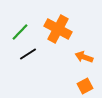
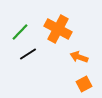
orange arrow: moved 5 px left
orange square: moved 1 px left, 2 px up
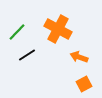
green line: moved 3 px left
black line: moved 1 px left, 1 px down
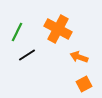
green line: rotated 18 degrees counterclockwise
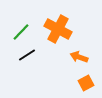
green line: moved 4 px right; rotated 18 degrees clockwise
orange square: moved 2 px right, 1 px up
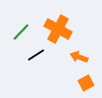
black line: moved 9 px right
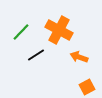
orange cross: moved 1 px right, 1 px down
orange square: moved 1 px right, 4 px down
